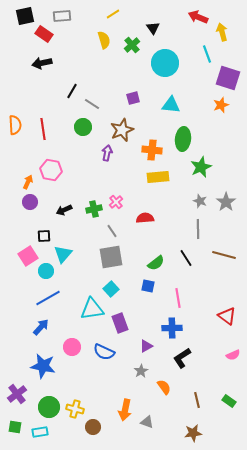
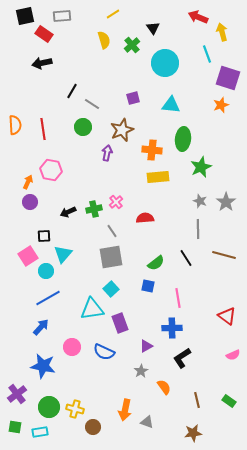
black arrow at (64, 210): moved 4 px right, 2 px down
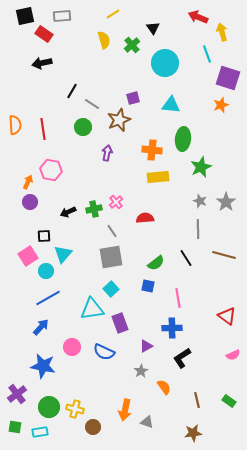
brown star at (122, 130): moved 3 px left, 10 px up
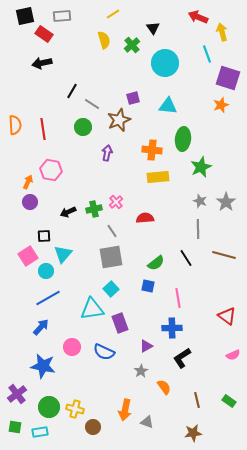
cyan triangle at (171, 105): moved 3 px left, 1 px down
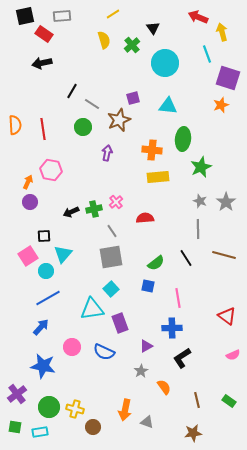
black arrow at (68, 212): moved 3 px right
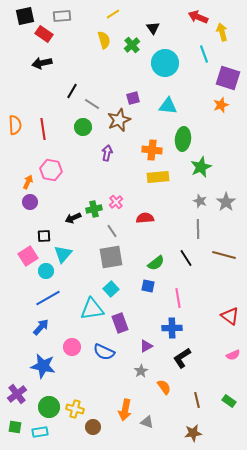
cyan line at (207, 54): moved 3 px left
black arrow at (71, 212): moved 2 px right, 6 px down
red triangle at (227, 316): moved 3 px right
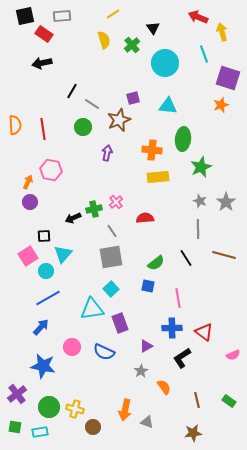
red triangle at (230, 316): moved 26 px left, 16 px down
